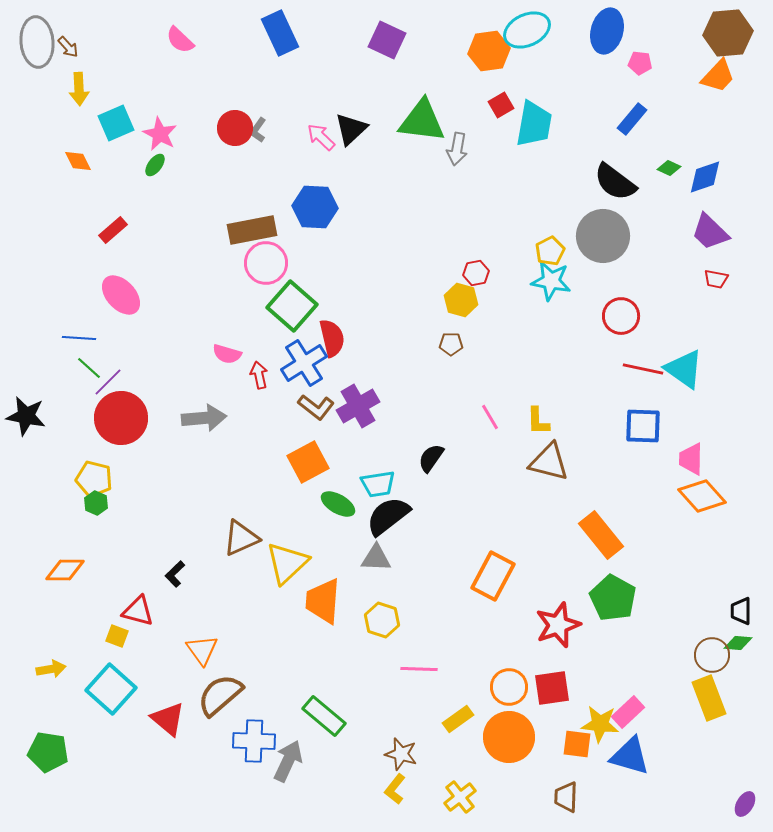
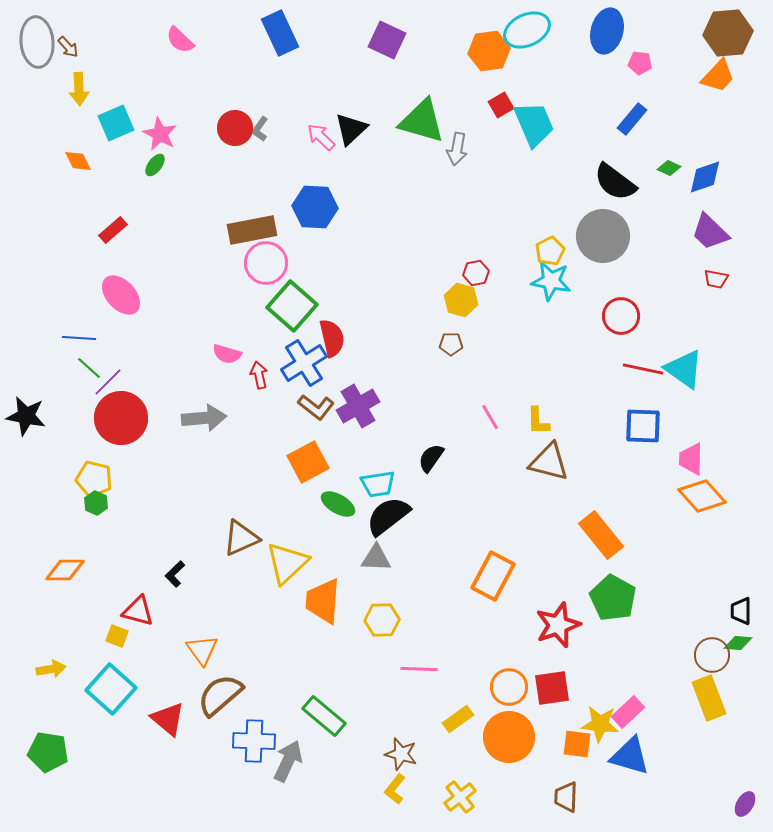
green triangle at (422, 121): rotated 9 degrees clockwise
cyan trapezoid at (534, 124): rotated 33 degrees counterclockwise
gray L-shape at (258, 130): moved 2 px right, 1 px up
yellow hexagon at (382, 620): rotated 20 degrees counterclockwise
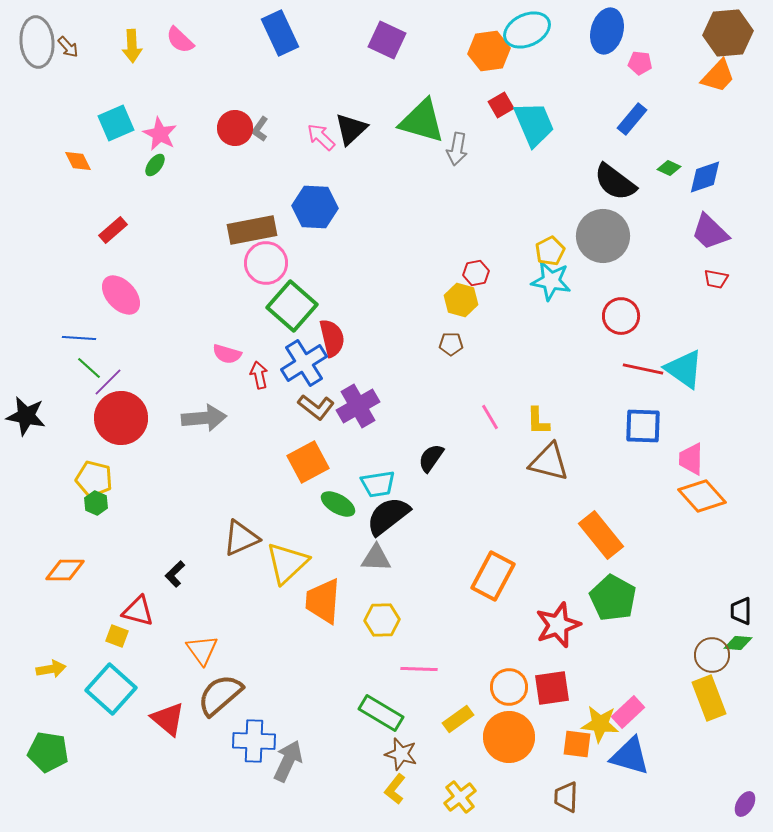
yellow arrow at (79, 89): moved 53 px right, 43 px up
green rectangle at (324, 716): moved 57 px right, 3 px up; rotated 9 degrees counterclockwise
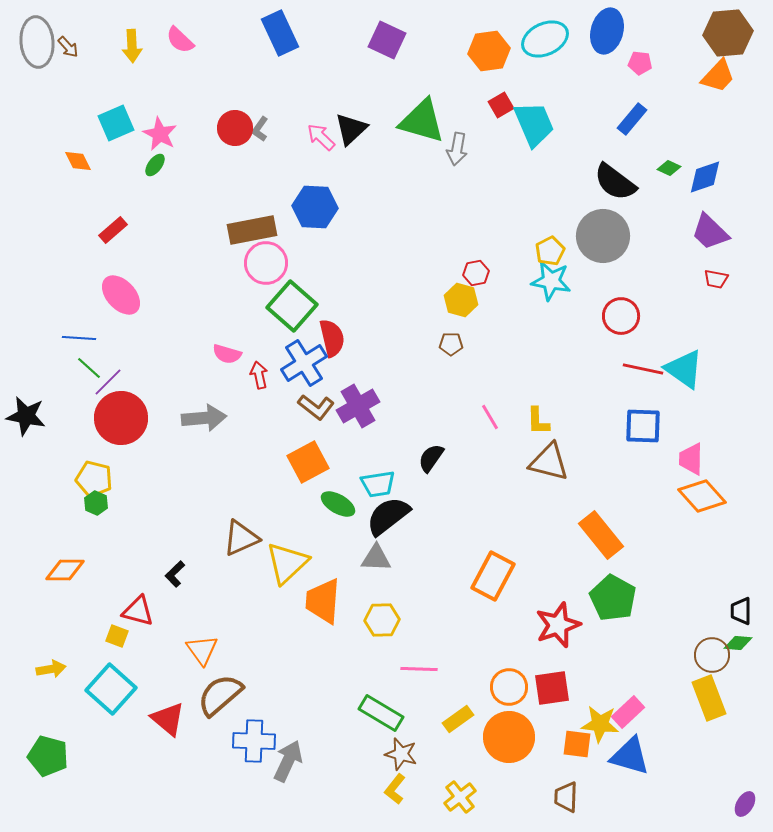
cyan ellipse at (527, 30): moved 18 px right, 9 px down
green pentagon at (48, 752): moved 4 px down; rotated 6 degrees clockwise
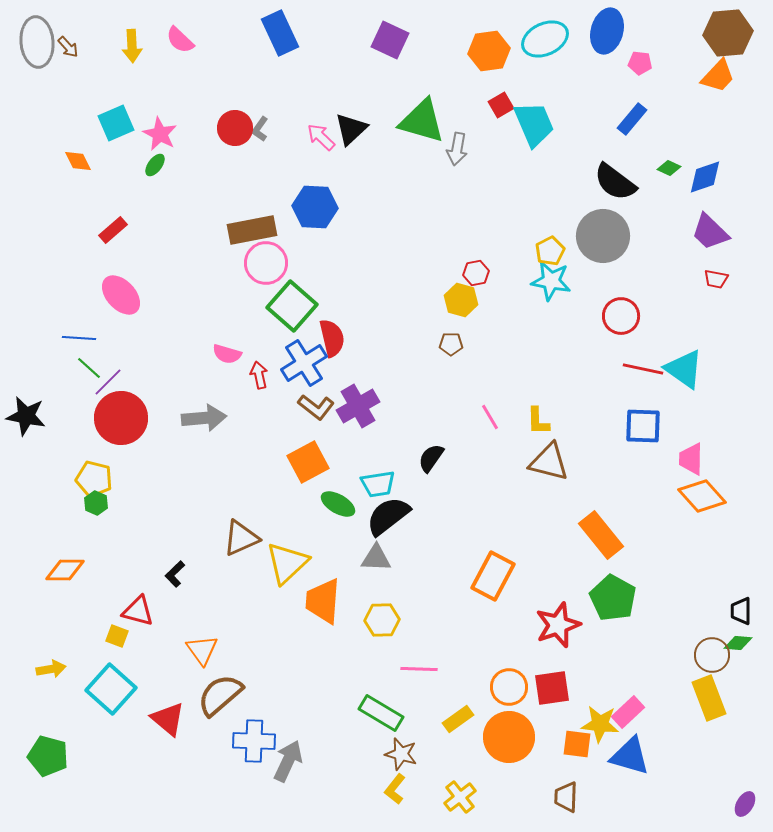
purple square at (387, 40): moved 3 px right
